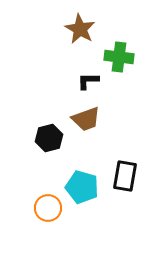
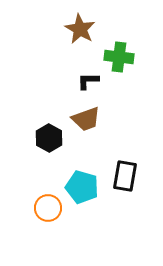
black hexagon: rotated 16 degrees counterclockwise
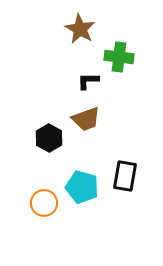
orange circle: moved 4 px left, 5 px up
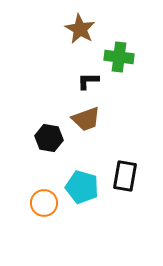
black hexagon: rotated 20 degrees counterclockwise
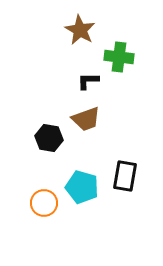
brown star: moved 1 px down
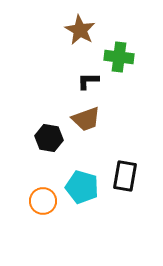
orange circle: moved 1 px left, 2 px up
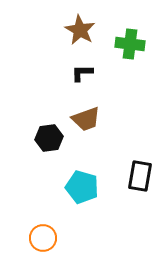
green cross: moved 11 px right, 13 px up
black L-shape: moved 6 px left, 8 px up
black hexagon: rotated 16 degrees counterclockwise
black rectangle: moved 15 px right
orange circle: moved 37 px down
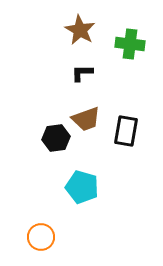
black hexagon: moved 7 px right
black rectangle: moved 14 px left, 45 px up
orange circle: moved 2 px left, 1 px up
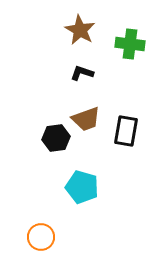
black L-shape: rotated 20 degrees clockwise
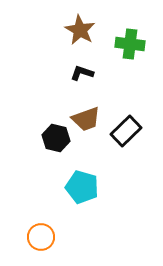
black rectangle: rotated 36 degrees clockwise
black hexagon: rotated 20 degrees clockwise
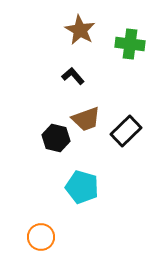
black L-shape: moved 9 px left, 3 px down; rotated 30 degrees clockwise
